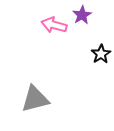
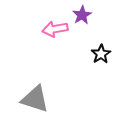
pink arrow: moved 1 px right, 4 px down; rotated 25 degrees counterclockwise
gray triangle: rotated 32 degrees clockwise
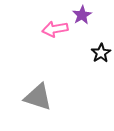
black star: moved 1 px up
gray triangle: moved 3 px right, 2 px up
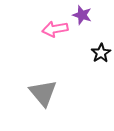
purple star: rotated 24 degrees counterclockwise
gray triangle: moved 5 px right, 4 px up; rotated 32 degrees clockwise
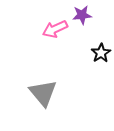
purple star: rotated 24 degrees counterclockwise
pink arrow: rotated 15 degrees counterclockwise
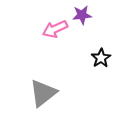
black star: moved 5 px down
gray triangle: rotated 32 degrees clockwise
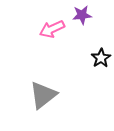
pink arrow: moved 3 px left
gray triangle: moved 2 px down
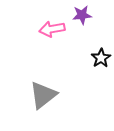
pink arrow: rotated 15 degrees clockwise
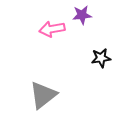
black star: rotated 24 degrees clockwise
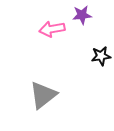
black star: moved 2 px up
